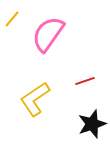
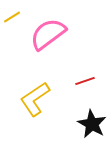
yellow line: moved 2 px up; rotated 18 degrees clockwise
pink semicircle: rotated 18 degrees clockwise
black star: rotated 24 degrees counterclockwise
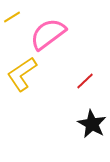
red line: rotated 24 degrees counterclockwise
yellow L-shape: moved 13 px left, 25 px up
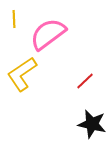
yellow line: moved 2 px right, 2 px down; rotated 60 degrees counterclockwise
black star: rotated 16 degrees counterclockwise
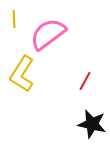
yellow L-shape: rotated 24 degrees counterclockwise
red line: rotated 18 degrees counterclockwise
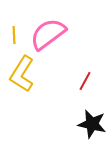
yellow line: moved 16 px down
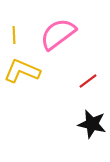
pink semicircle: moved 10 px right
yellow L-shape: moved 3 px up; rotated 81 degrees clockwise
red line: moved 3 px right; rotated 24 degrees clockwise
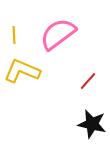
red line: rotated 12 degrees counterclockwise
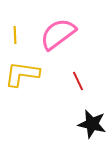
yellow line: moved 1 px right
yellow L-shape: moved 3 px down; rotated 15 degrees counterclockwise
red line: moved 10 px left; rotated 66 degrees counterclockwise
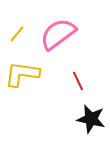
yellow line: moved 2 px right, 1 px up; rotated 42 degrees clockwise
black star: moved 1 px left, 5 px up
